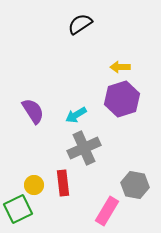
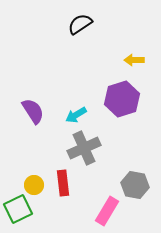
yellow arrow: moved 14 px right, 7 px up
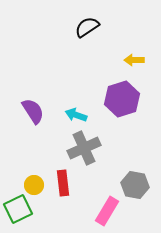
black semicircle: moved 7 px right, 3 px down
cyan arrow: rotated 50 degrees clockwise
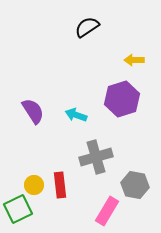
gray cross: moved 12 px right, 9 px down; rotated 8 degrees clockwise
red rectangle: moved 3 px left, 2 px down
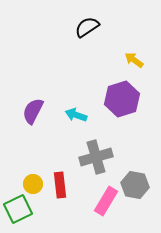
yellow arrow: rotated 36 degrees clockwise
purple semicircle: rotated 120 degrees counterclockwise
yellow circle: moved 1 px left, 1 px up
pink rectangle: moved 1 px left, 10 px up
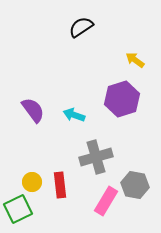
black semicircle: moved 6 px left
yellow arrow: moved 1 px right
purple semicircle: moved 1 px up; rotated 116 degrees clockwise
cyan arrow: moved 2 px left
yellow circle: moved 1 px left, 2 px up
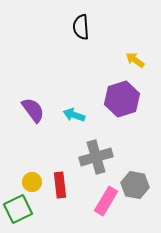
black semicircle: rotated 60 degrees counterclockwise
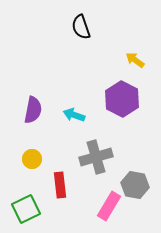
black semicircle: rotated 15 degrees counterclockwise
purple hexagon: rotated 16 degrees counterclockwise
purple semicircle: rotated 48 degrees clockwise
yellow circle: moved 23 px up
pink rectangle: moved 3 px right, 5 px down
green square: moved 8 px right
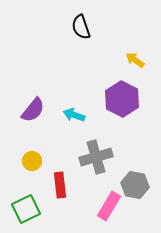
purple semicircle: rotated 28 degrees clockwise
yellow circle: moved 2 px down
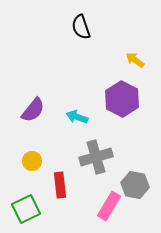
cyan arrow: moved 3 px right, 2 px down
